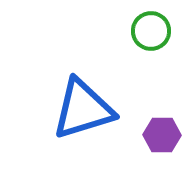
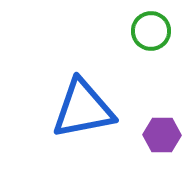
blue triangle: rotated 6 degrees clockwise
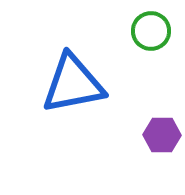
blue triangle: moved 10 px left, 25 px up
